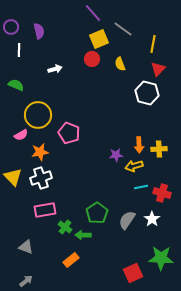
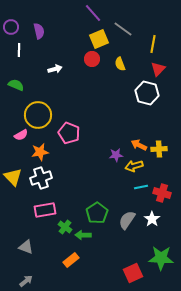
orange arrow: rotated 119 degrees clockwise
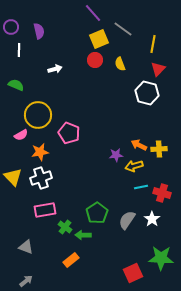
red circle: moved 3 px right, 1 px down
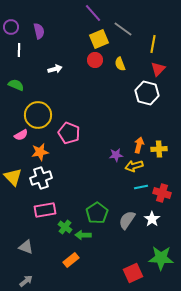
orange arrow: rotated 77 degrees clockwise
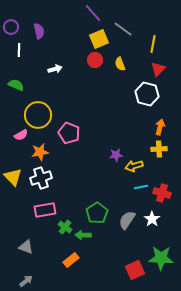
white hexagon: moved 1 px down
orange arrow: moved 21 px right, 18 px up
red square: moved 2 px right, 3 px up
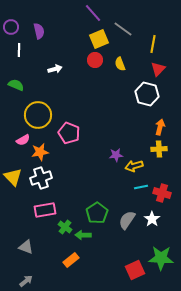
pink semicircle: moved 2 px right, 5 px down
